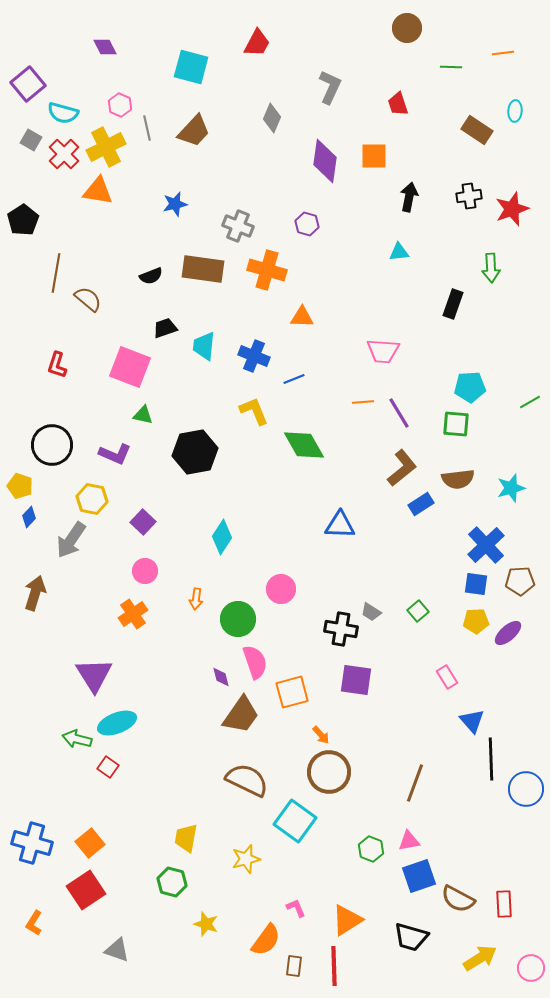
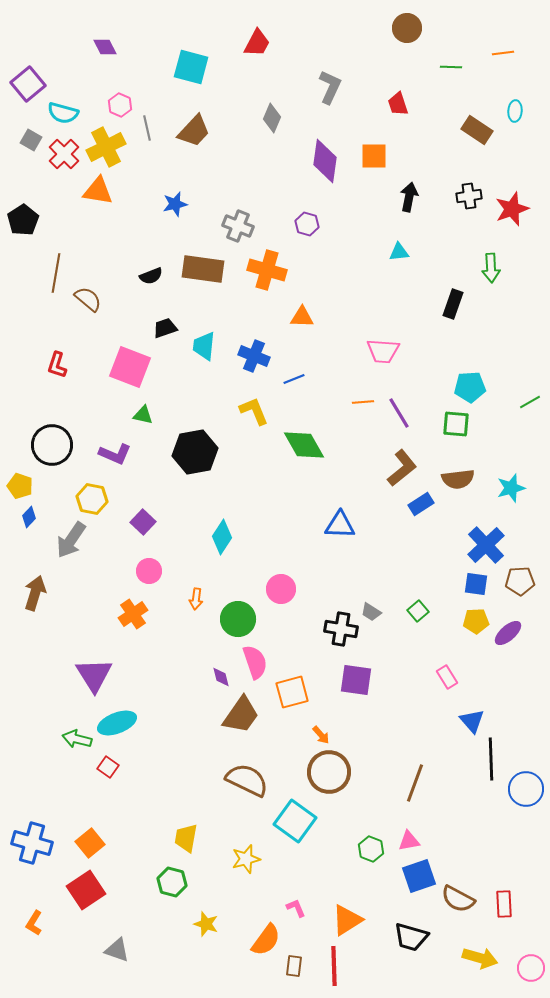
pink circle at (145, 571): moved 4 px right
yellow arrow at (480, 958): rotated 48 degrees clockwise
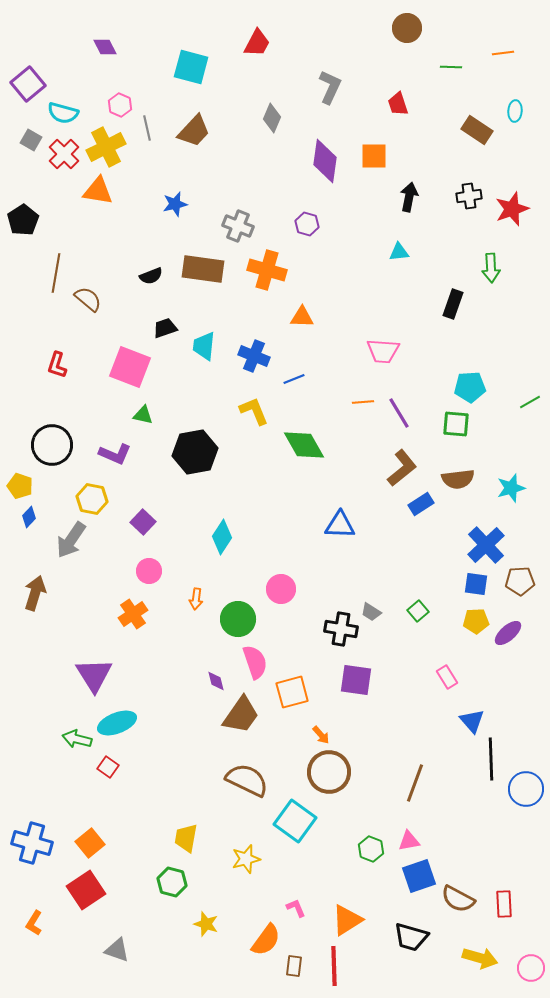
purple diamond at (221, 677): moved 5 px left, 4 px down
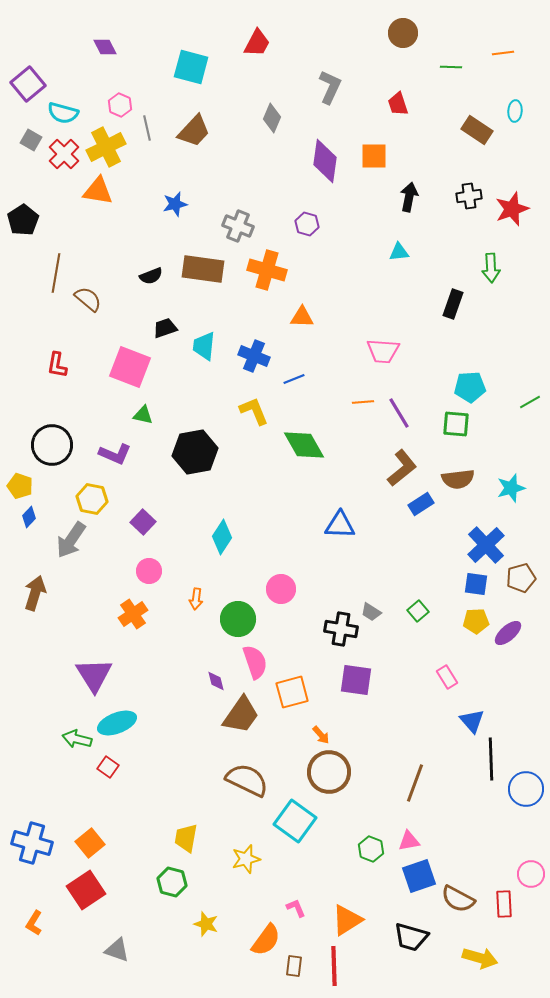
brown circle at (407, 28): moved 4 px left, 5 px down
red L-shape at (57, 365): rotated 8 degrees counterclockwise
brown pentagon at (520, 581): moved 1 px right, 3 px up; rotated 12 degrees counterclockwise
pink circle at (531, 968): moved 94 px up
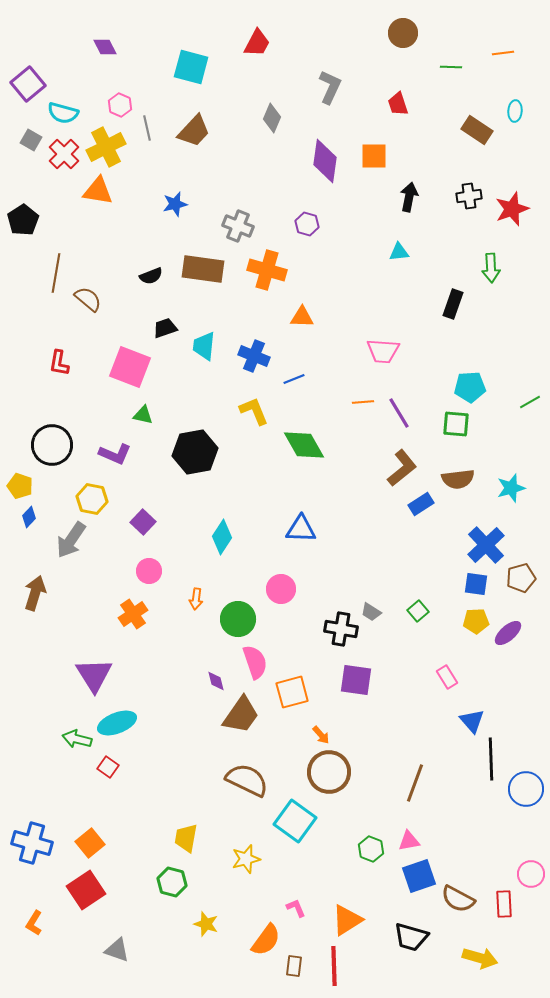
red L-shape at (57, 365): moved 2 px right, 2 px up
blue triangle at (340, 525): moved 39 px left, 4 px down
